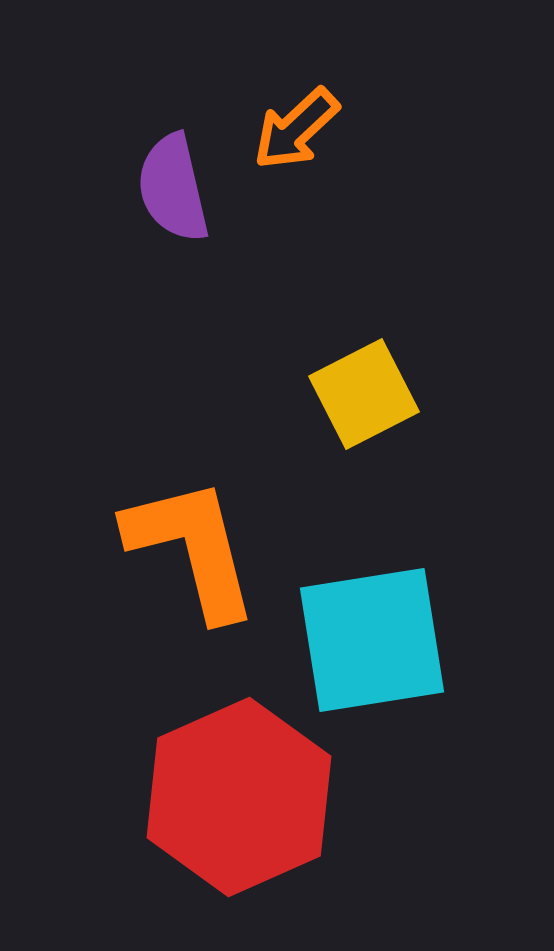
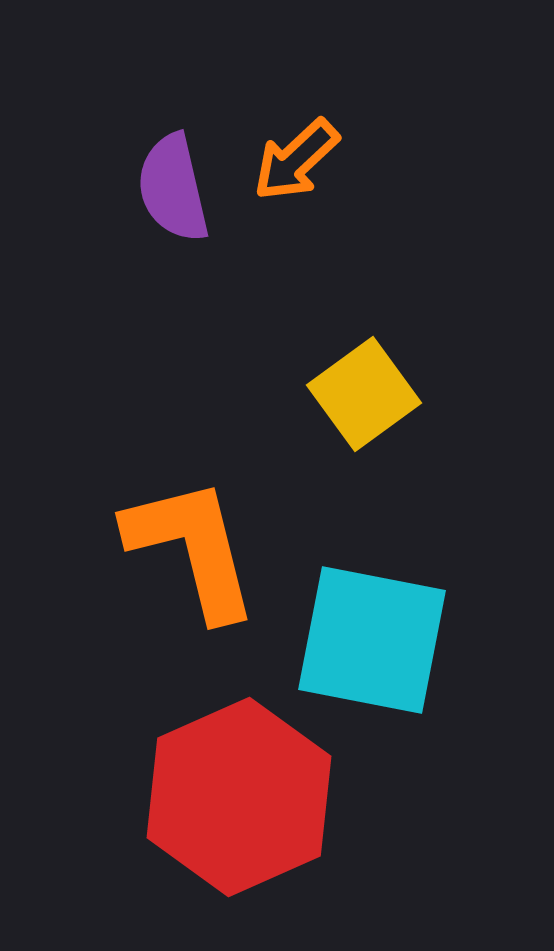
orange arrow: moved 31 px down
yellow square: rotated 9 degrees counterclockwise
cyan square: rotated 20 degrees clockwise
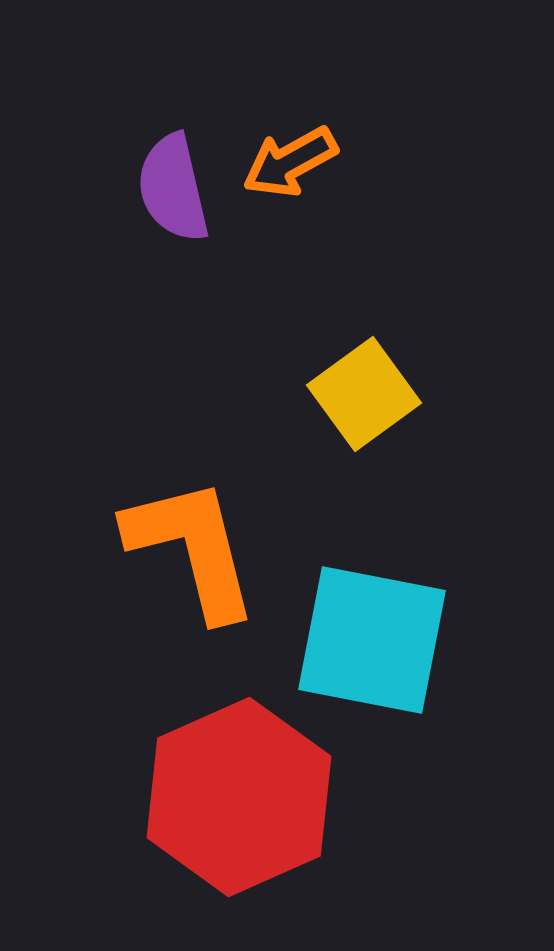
orange arrow: moved 6 px left, 2 px down; rotated 14 degrees clockwise
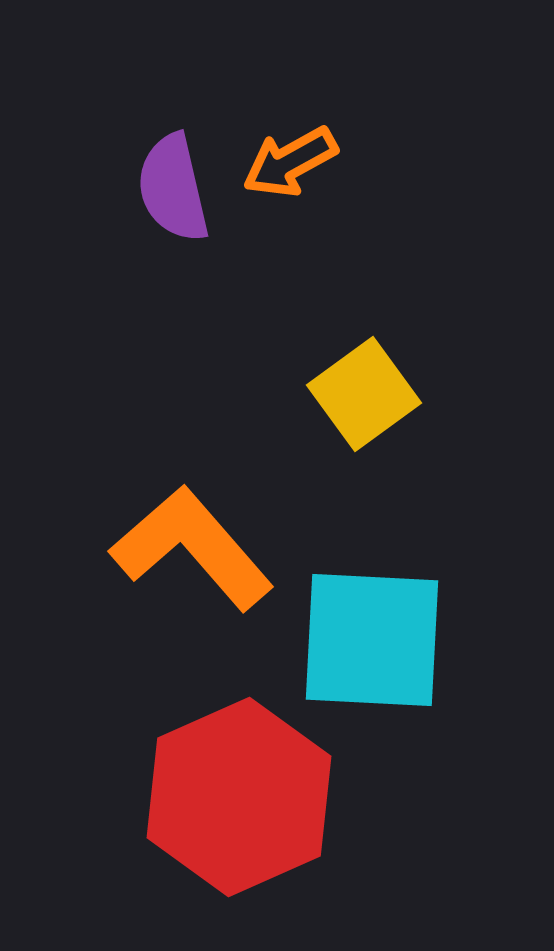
orange L-shape: rotated 27 degrees counterclockwise
cyan square: rotated 8 degrees counterclockwise
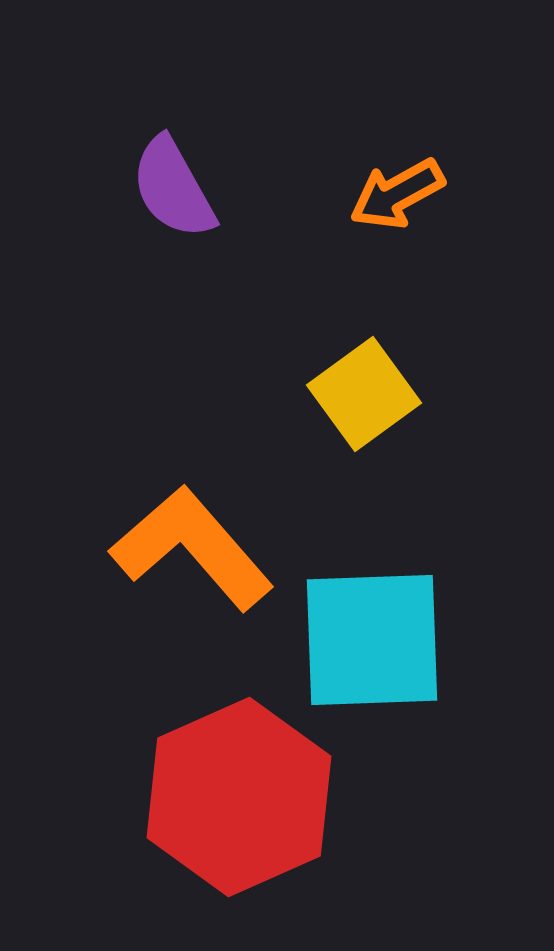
orange arrow: moved 107 px right, 32 px down
purple semicircle: rotated 16 degrees counterclockwise
cyan square: rotated 5 degrees counterclockwise
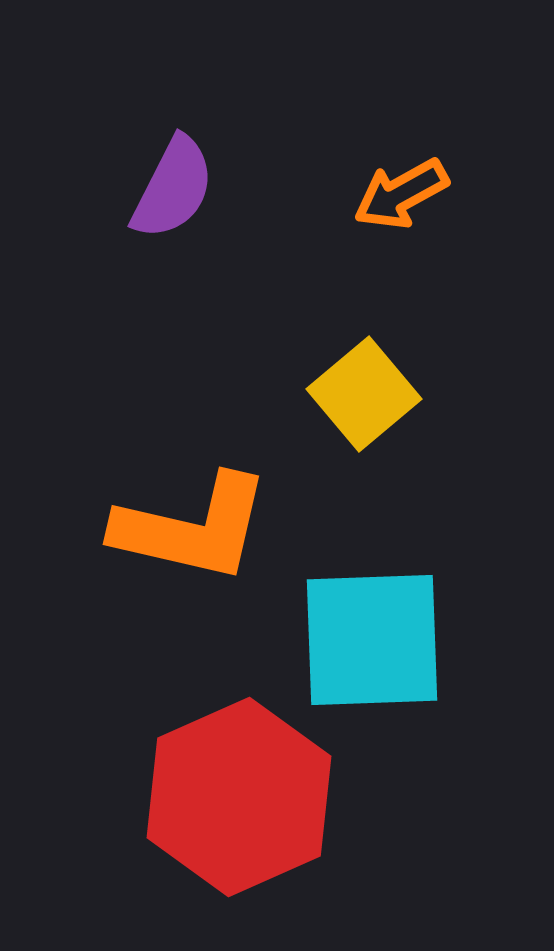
purple semicircle: rotated 124 degrees counterclockwise
orange arrow: moved 4 px right
yellow square: rotated 4 degrees counterclockwise
orange L-shape: moved 20 px up; rotated 144 degrees clockwise
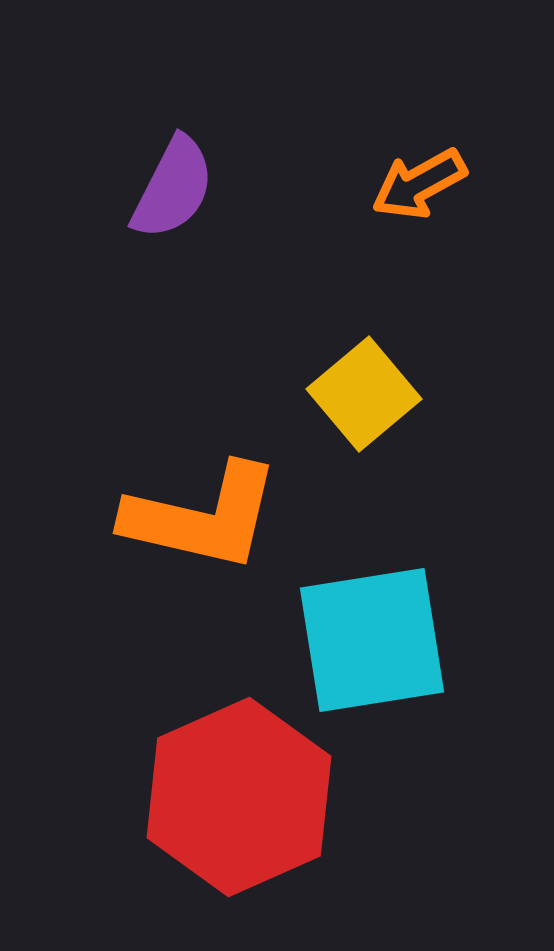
orange arrow: moved 18 px right, 10 px up
orange L-shape: moved 10 px right, 11 px up
cyan square: rotated 7 degrees counterclockwise
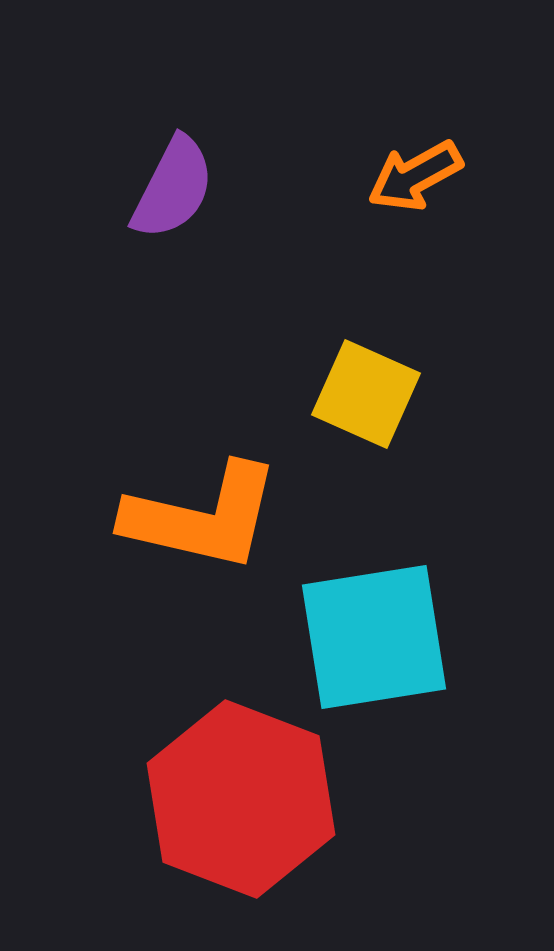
orange arrow: moved 4 px left, 8 px up
yellow square: moved 2 px right; rotated 26 degrees counterclockwise
cyan square: moved 2 px right, 3 px up
red hexagon: moved 2 px right, 2 px down; rotated 15 degrees counterclockwise
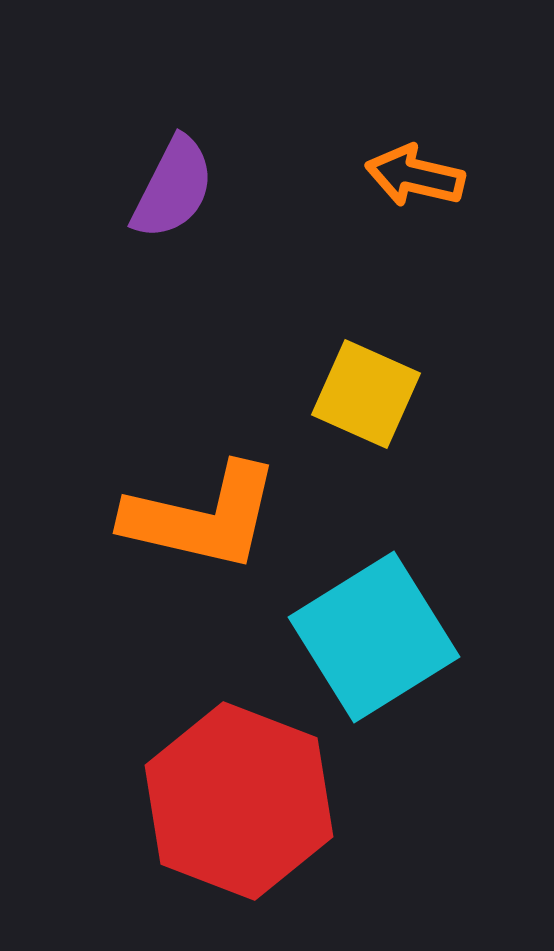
orange arrow: rotated 42 degrees clockwise
cyan square: rotated 23 degrees counterclockwise
red hexagon: moved 2 px left, 2 px down
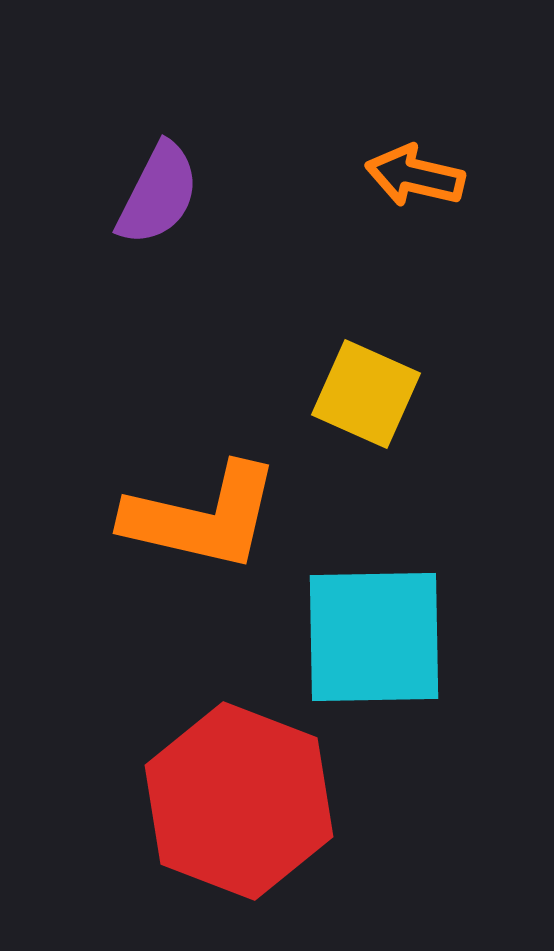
purple semicircle: moved 15 px left, 6 px down
cyan square: rotated 31 degrees clockwise
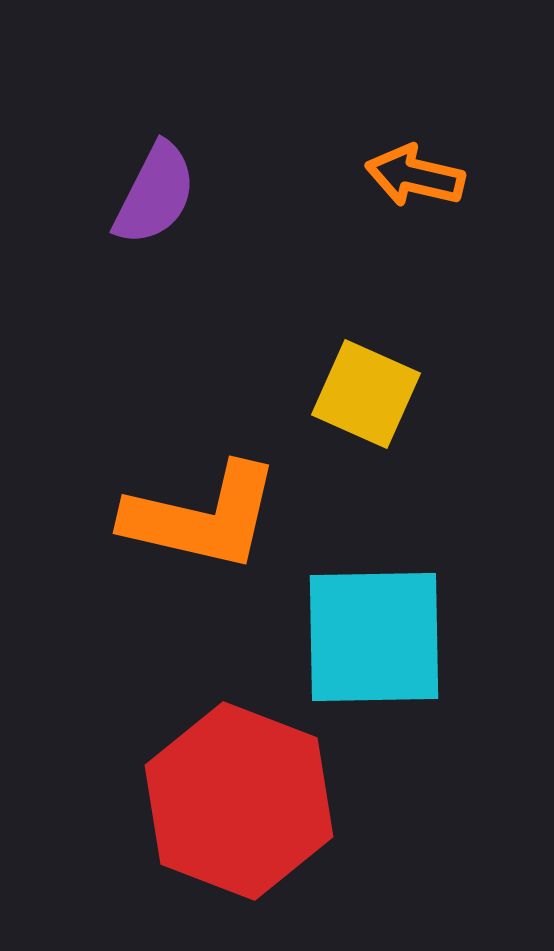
purple semicircle: moved 3 px left
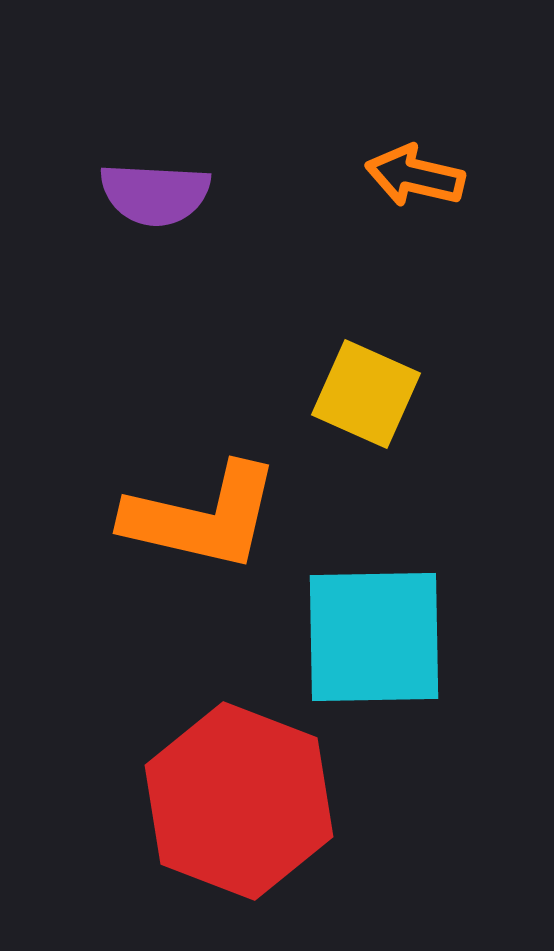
purple semicircle: rotated 66 degrees clockwise
